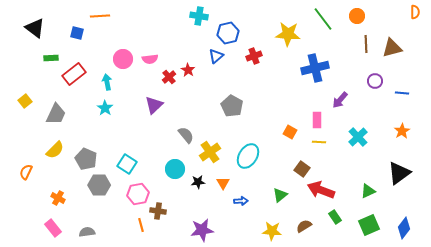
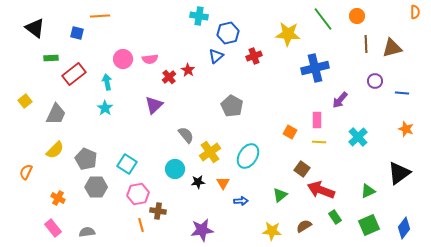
orange star at (402, 131): moved 4 px right, 2 px up; rotated 21 degrees counterclockwise
gray hexagon at (99, 185): moved 3 px left, 2 px down
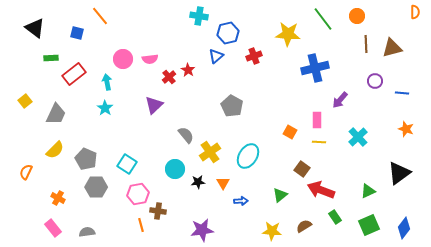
orange line at (100, 16): rotated 54 degrees clockwise
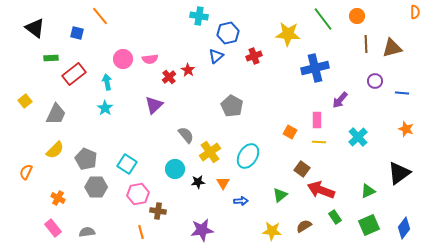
orange line at (141, 225): moved 7 px down
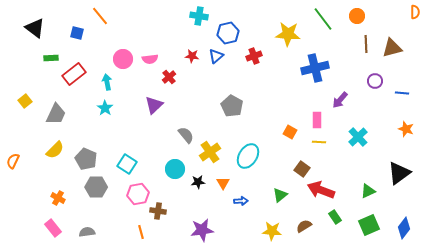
red star at (188, 70): moved 4 px right, 14 px up; rotated 24 degrees counterclockwise
orange semicircle at (26, 172): moved 13 px left, 11 px up
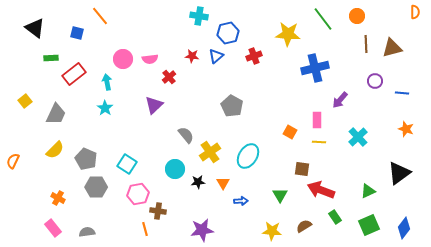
brown square at (302, 169): rotated 28 degrees counterclockwise
green triangle at (280, 195): rotated 21 degrees counterclockwise
orange line at (141, 232): moved 4 px right, 3 px up
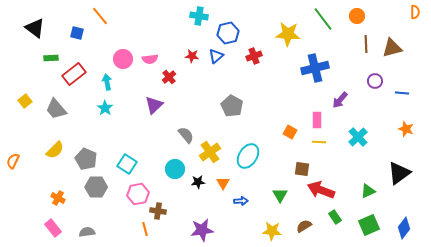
gray trapezoid at (56, 114): moved 5 px up; rotated 115 degrees clockwise
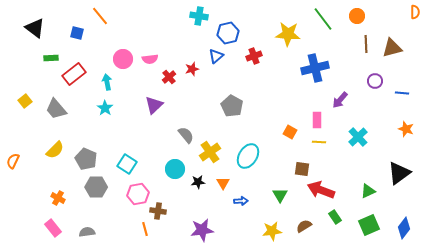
red star at (192, 56): moved 13 px down; rotated 24 degrees counterclockwise
yellow star at (272, 231): rotated 12 degrees counterclockwise
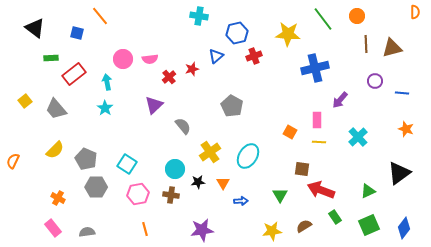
blue hexagon at (228, 33): moved 9 px right
gray semicircle at (186, 135): moved 3 px left, 9 px up
brown cross at (158, 211): moved 13 px right, 16 px up
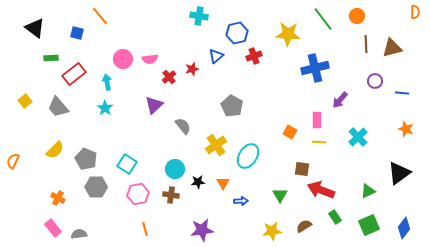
gray trapezoid at (56, 109): moved 2 px right, 2 px up
yellow cross at (210, 152): moved 6 px right, 7 px up
gray semicircle at (87, 232): moved 8 px left, 2 px down
